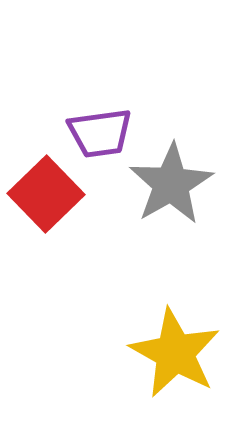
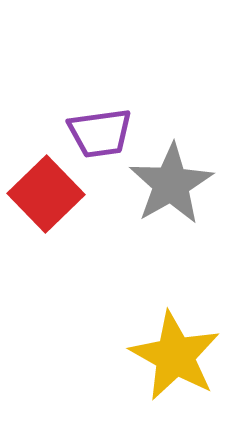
yellow star: moved 3 px down
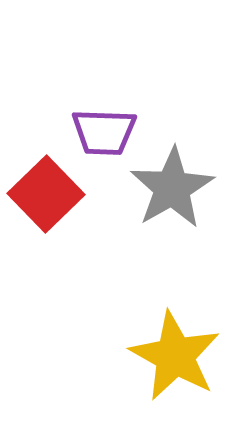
purple trapezoid: moved 4 px right, 1 px up; rotated 10 degrees clockwise
gray star: moved 1 px right, 4 px down
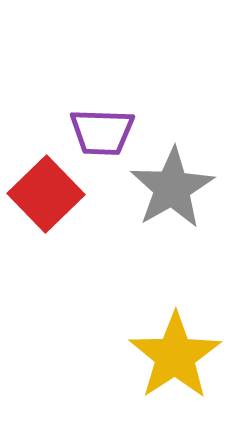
purple trapezoid: moved 2 px left
yellow star: rotated 10 degrees clockwise
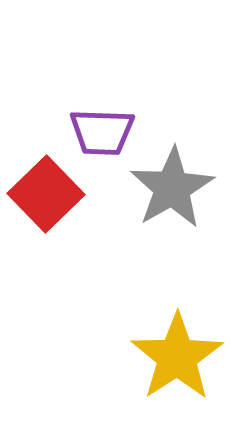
yellow star: moved 2 px right, 1 px down
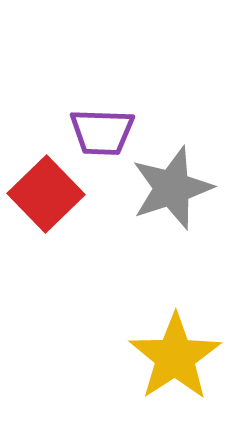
gray star: rotated 12 degrees clockwise
yellow star: moved 2 px left
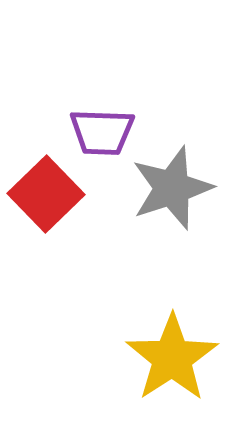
yellow star: moved 3 px left, 1 px down
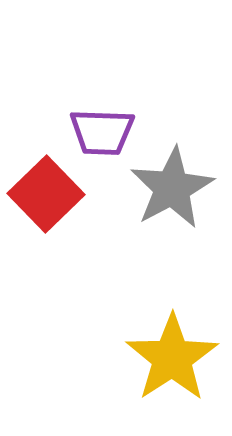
gray star: rotated 10 degrees counterclockwise
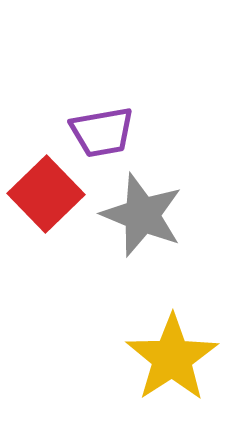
purple trapezoid: rotated 12 degrees counterclockwise
gray star: moved 30 px left, 27 px down; rotated 22 degrees counterclockwise
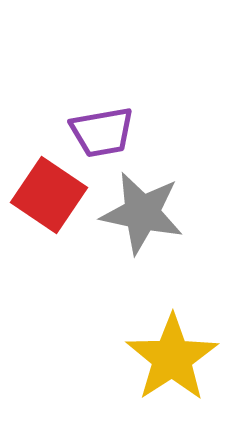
red square: moved 3 px right, 1 px down; rotated 12 degrees counterclockwise
gray star: moved 2 px up; rotated 10 degrees counterclockwise
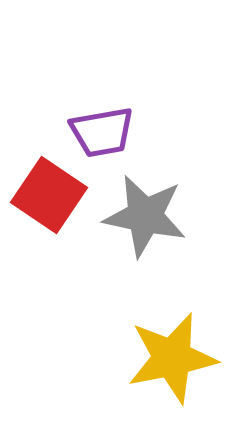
gray star: moved 3 px right, 3 px down
yellow star: rotated 22 degrees clockwise
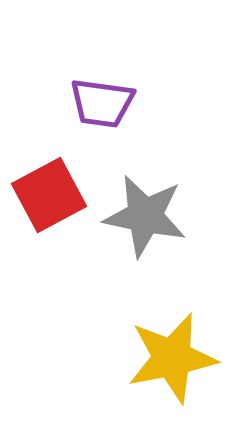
purple trapezoid: moved 29 px up; rotated 18 degrees clockwise
red square: rotated 28 degrees clockwise
